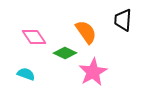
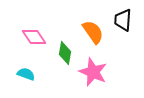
orange semicircle: moved 7 px right
green diamond: rotated 75 degrees clockwise
pink star: rotated 20 degrees counterclockwise
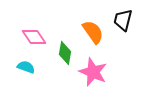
black trapezoid: rotated 10 degrees clockwise
cyan semicircle: moved 7 px up
